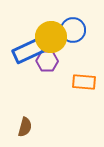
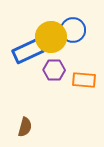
purple hexagon: moved 7 px right, 9 px down
orange rectangle: moved 2 px up
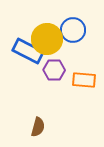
yellow circle: moved 4 px left, 2 px down
blue rectangle: rotated 52 degrees clockwise
brown semicircle: moved 13 px right
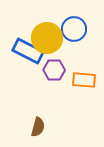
blue circle: moved 1 px right, 1 px up
yellow circle: moved 1 px up
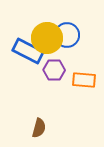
blue circle: moved 7 px left, 6 px down
brown semicircle: moved 1 px right, 1 px down
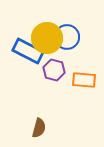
blue circle: moved 2 px down
purple hexagon: rotated 15 degrees clockwise
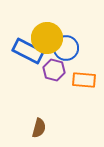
blue circle: moved 1 px left, 11 px down
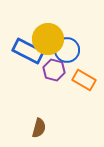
yellow circle: moved 1 px right, 1 px down
blue circle: moved 1 px right, 2 px down
orange rectangle: rotated 25 degrees clockwise
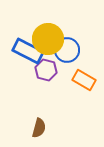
purple hexagon: moved 8 px left
